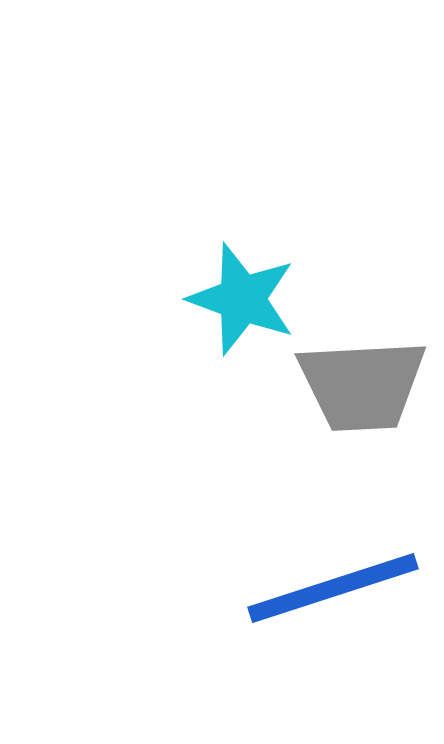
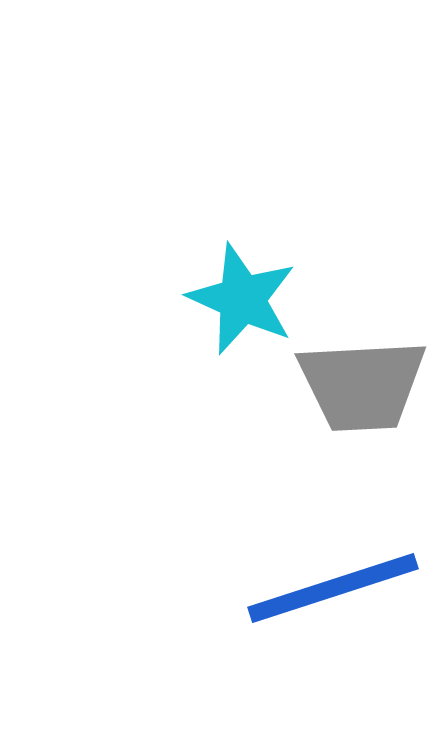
cyan star: rotated 4 degrees clockwise
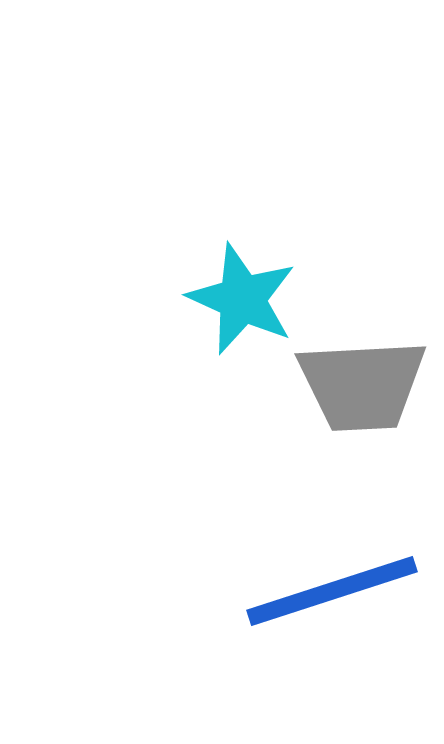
blue line: moved 1 px left, 3 px down
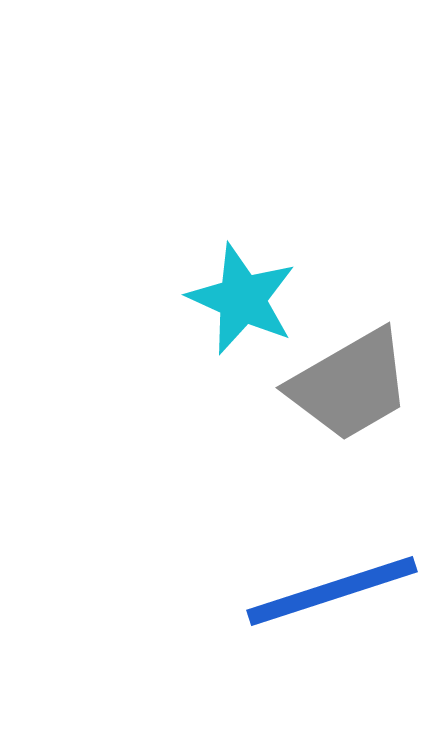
gray trapezoid: moved 12 px left; rotated 27 degrees counterclockwise
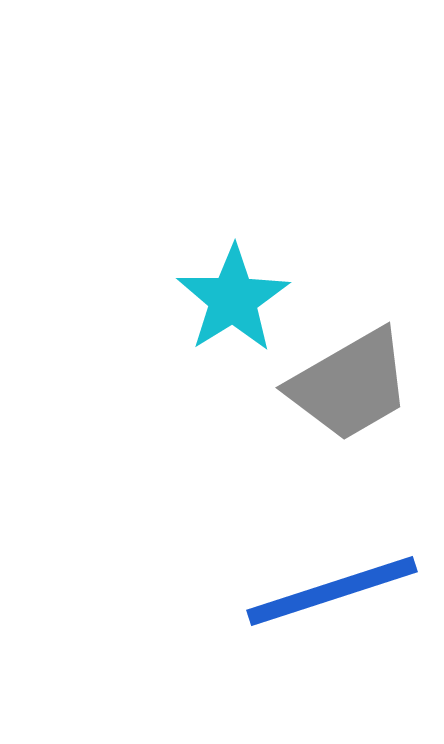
cyan star: moved 9 px left; rotated 16 degrees clockwise
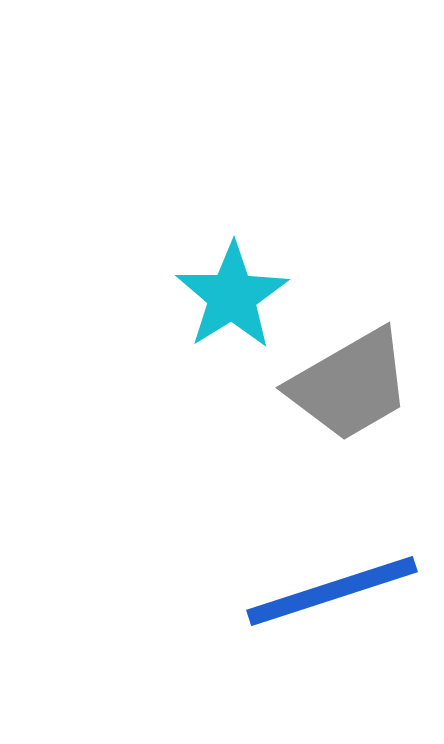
cyan star: moved 1 px left, 3 px up
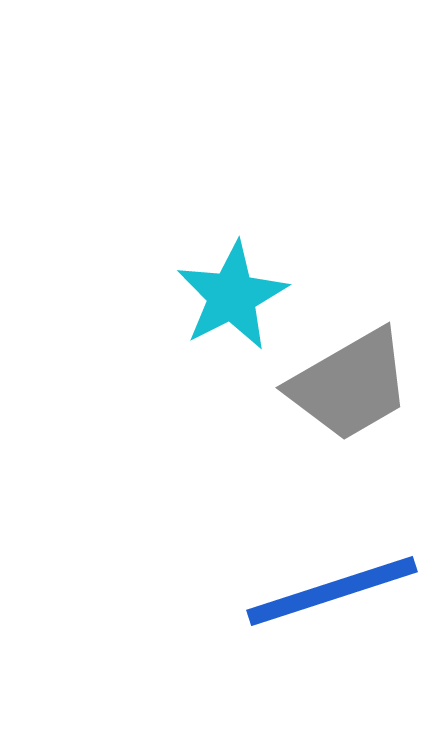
cyan star: rotated 5 degrees clockwise
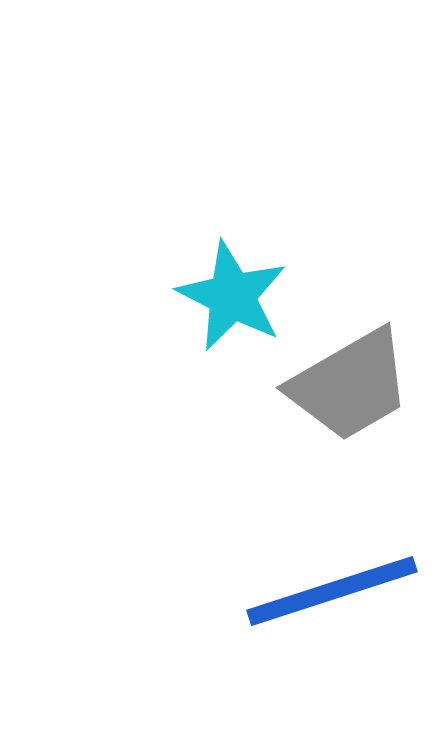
cyan star: rotated 18 degrees counterclockwise
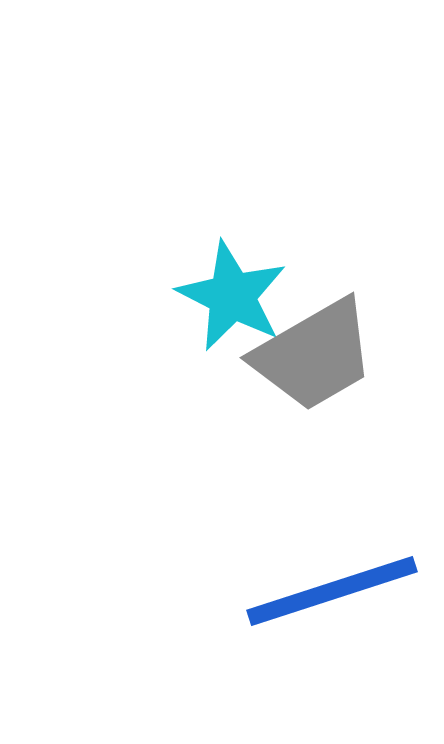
gray trapezoid: moved 36 px left, 30 px up
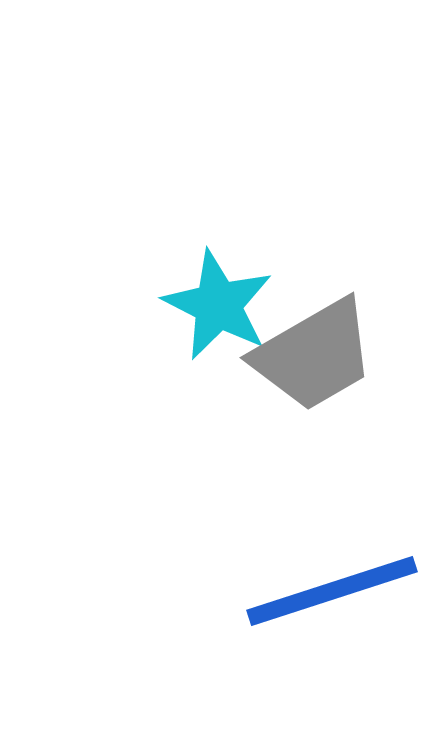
cyan star: moved 14 px left, 9 px down
